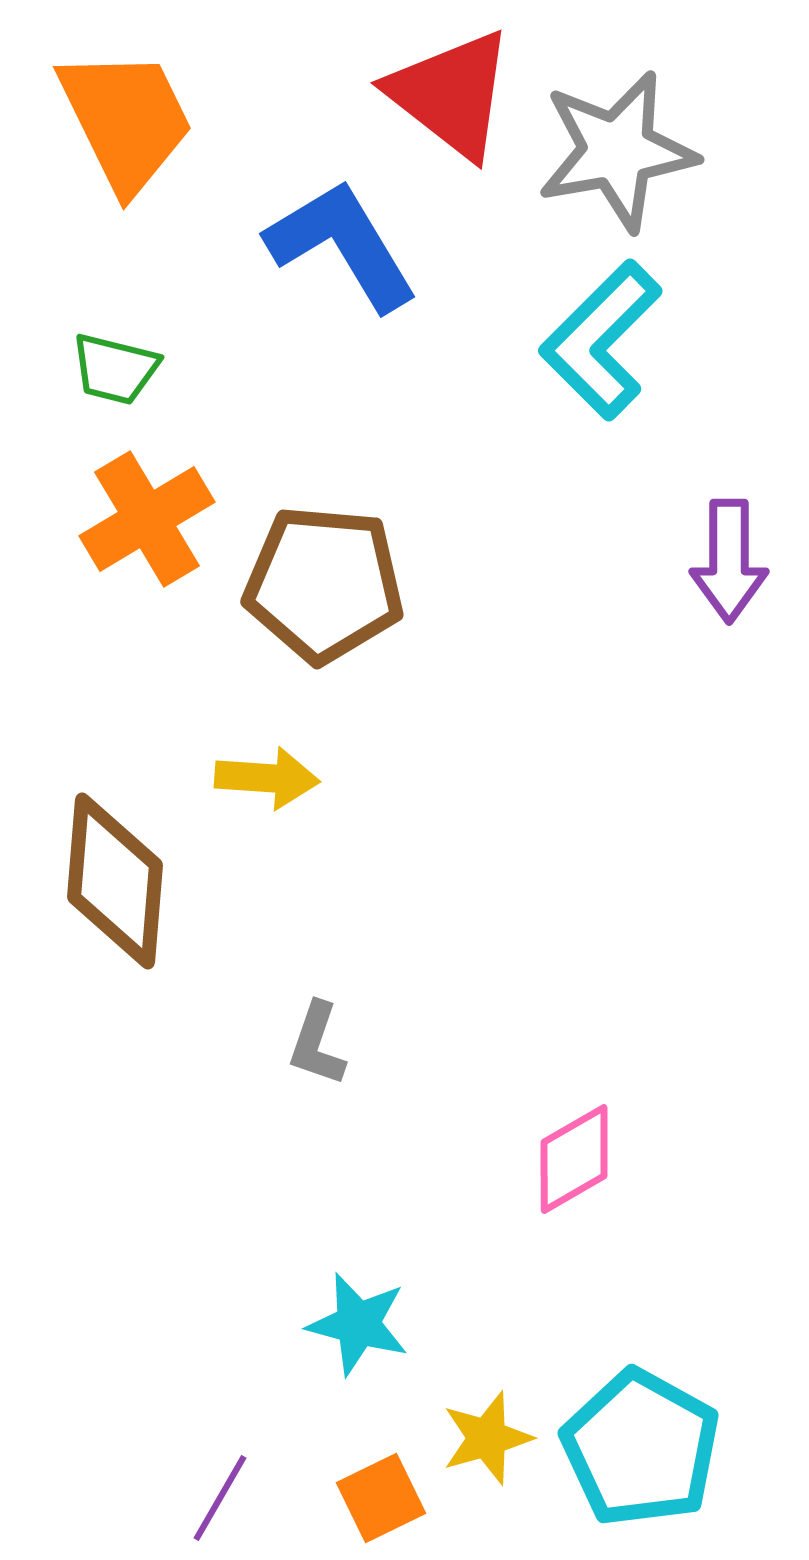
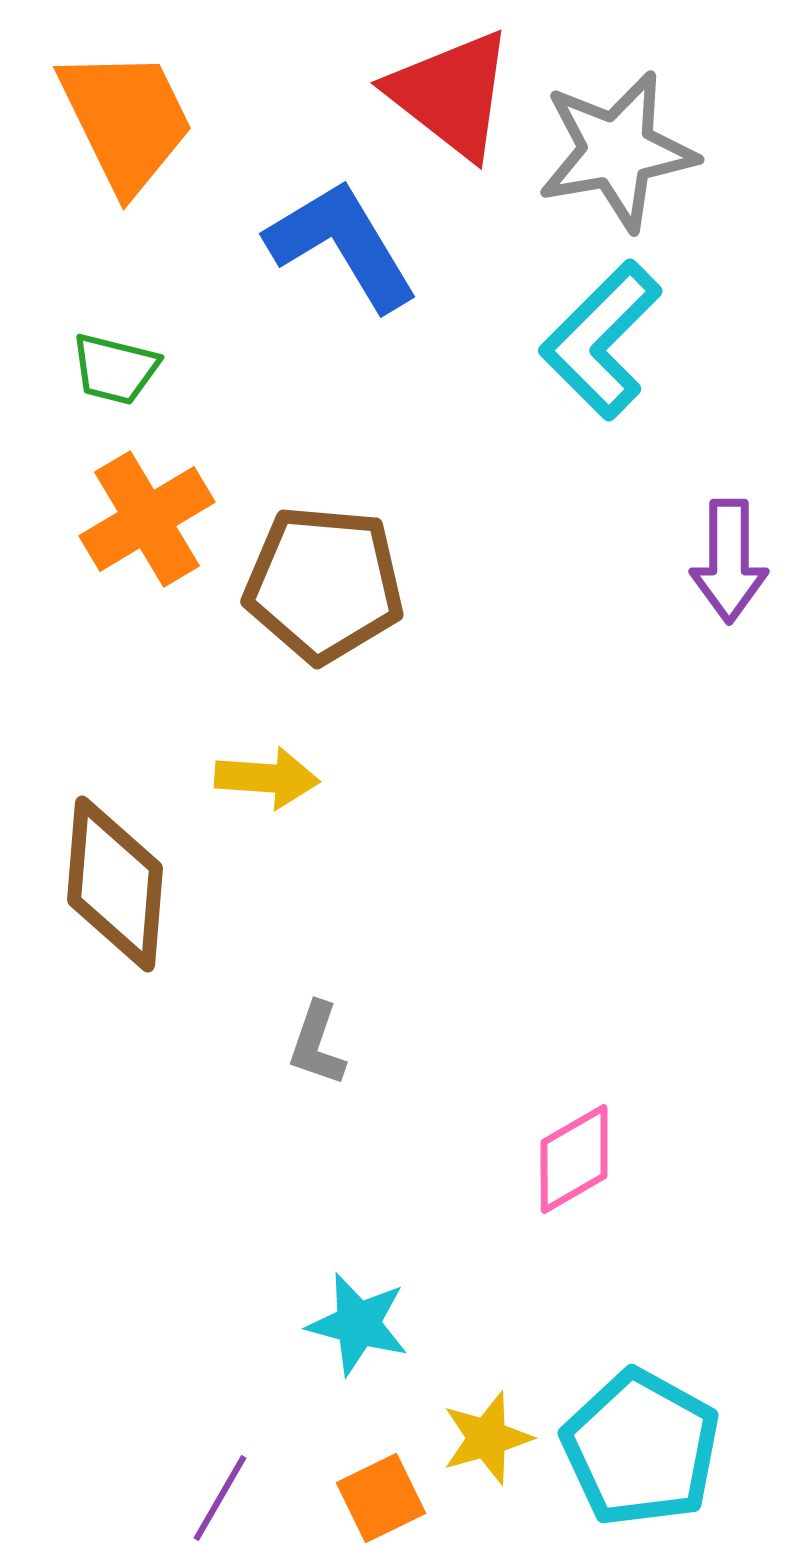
brown diamond: moved 3 px down
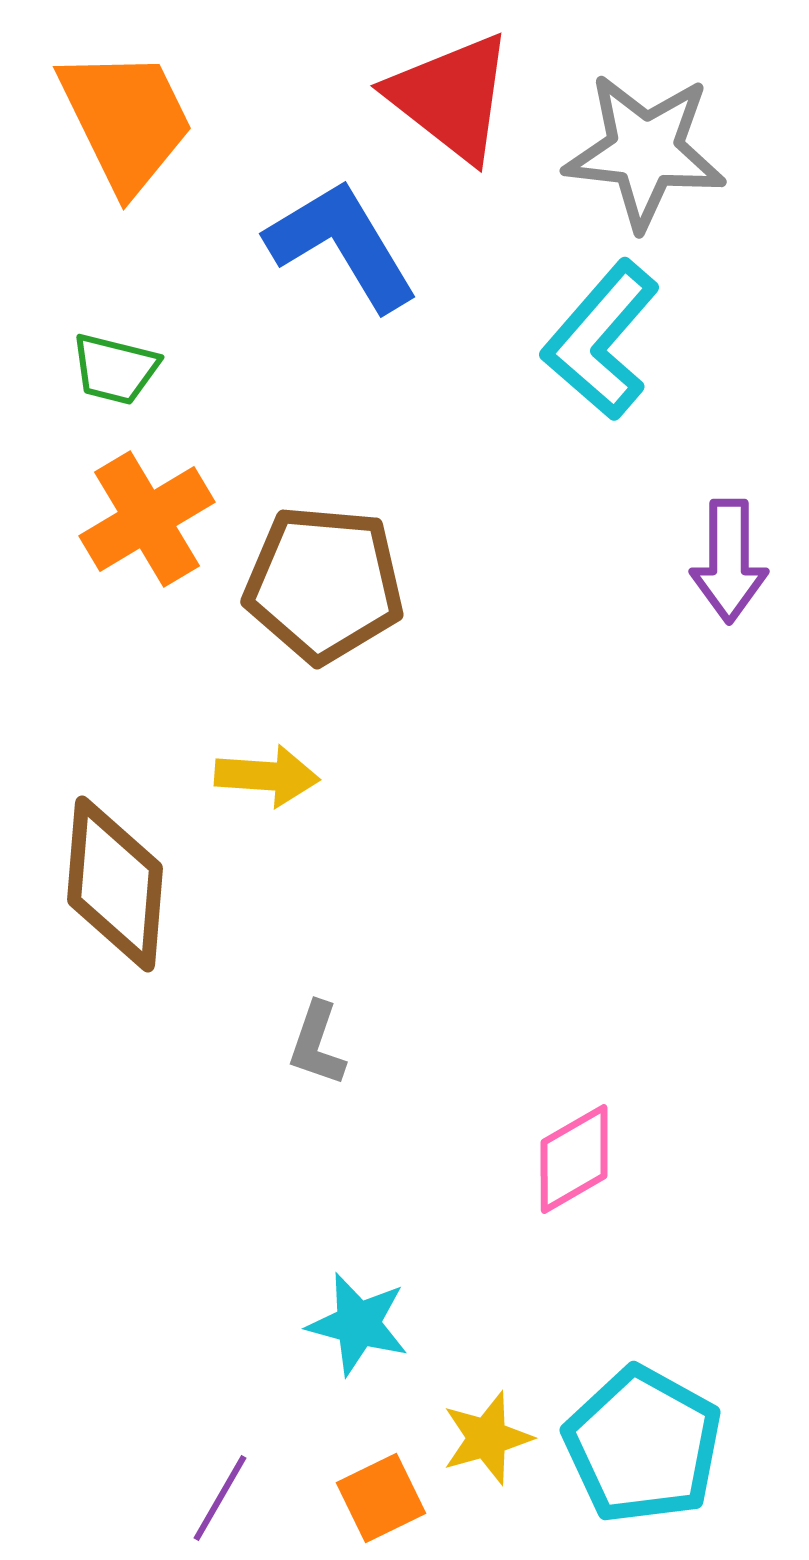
red triangle: moved 3 px down
gray star: moved 28 px right; rotated 16 degrees clockwise
cyan L-shape: rotated 4 degrees counterclockwise
yellow arrow: moved 2 px up
cyan pentagon: moved 2 px right, 3 px up
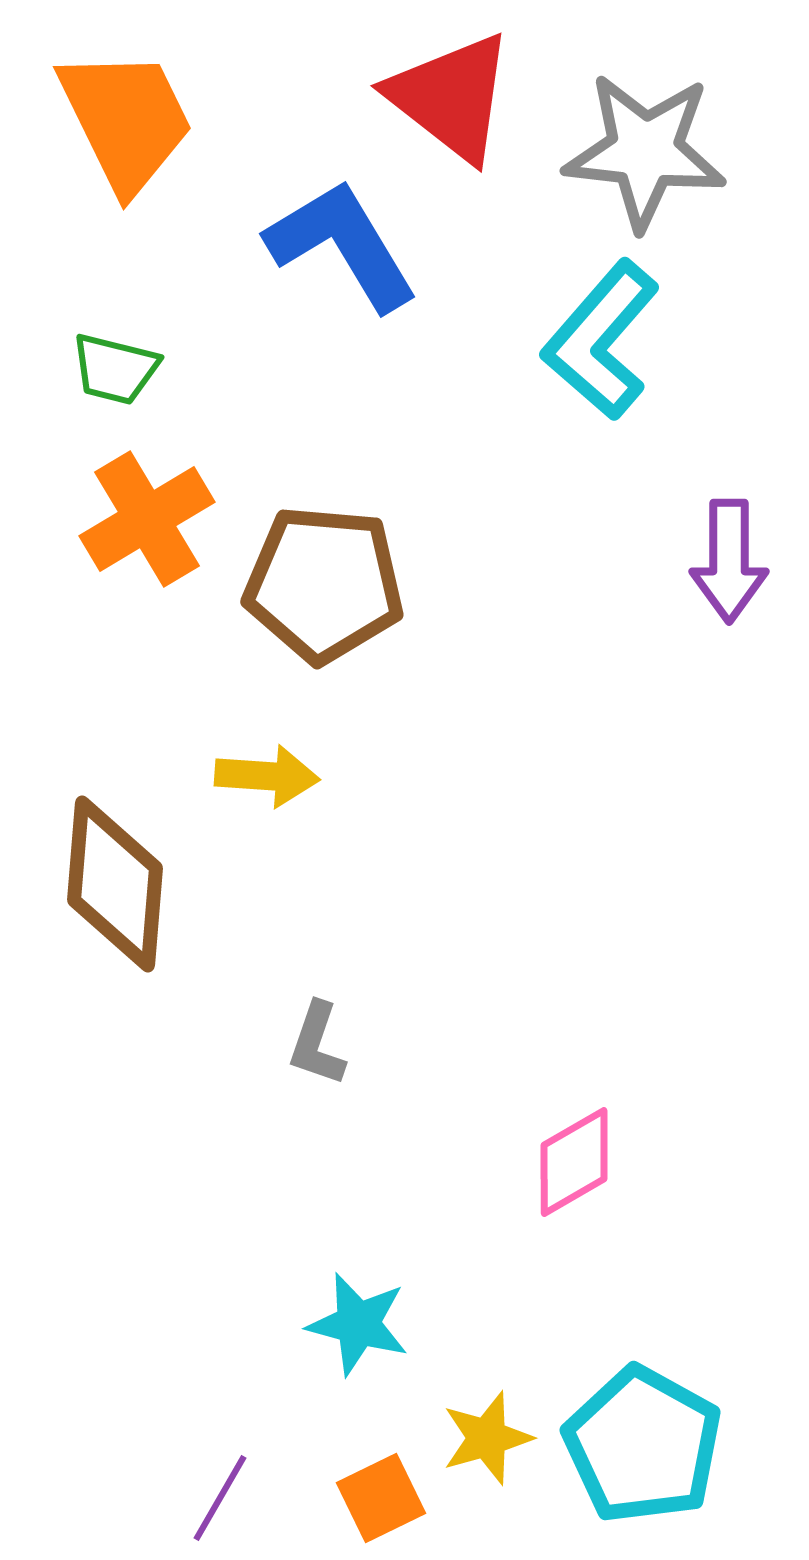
pink diamond: moved 3 px down
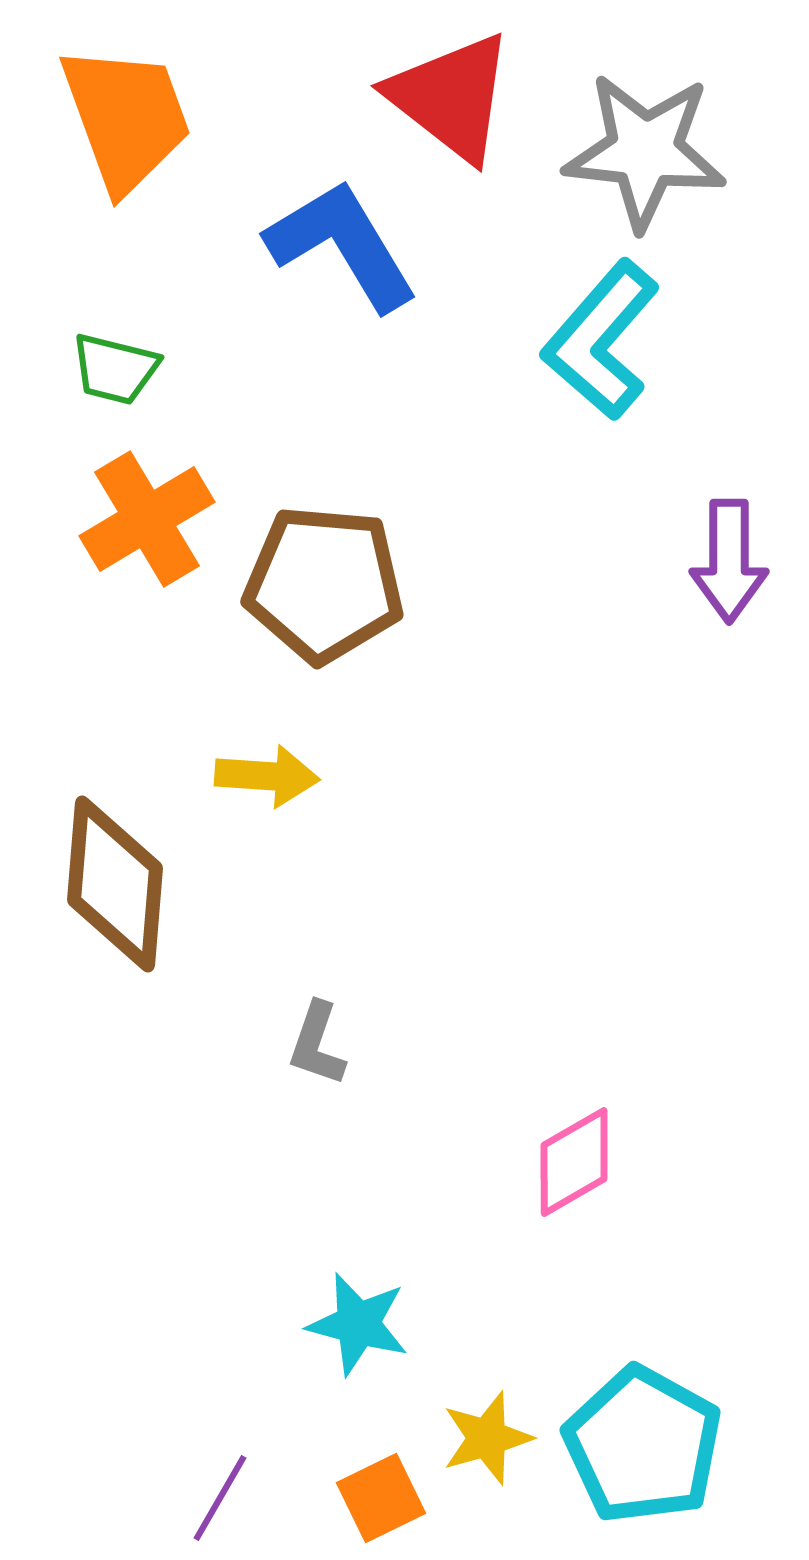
orange trapezoid: moved 2 px up; rotated 6 degrees clockwise
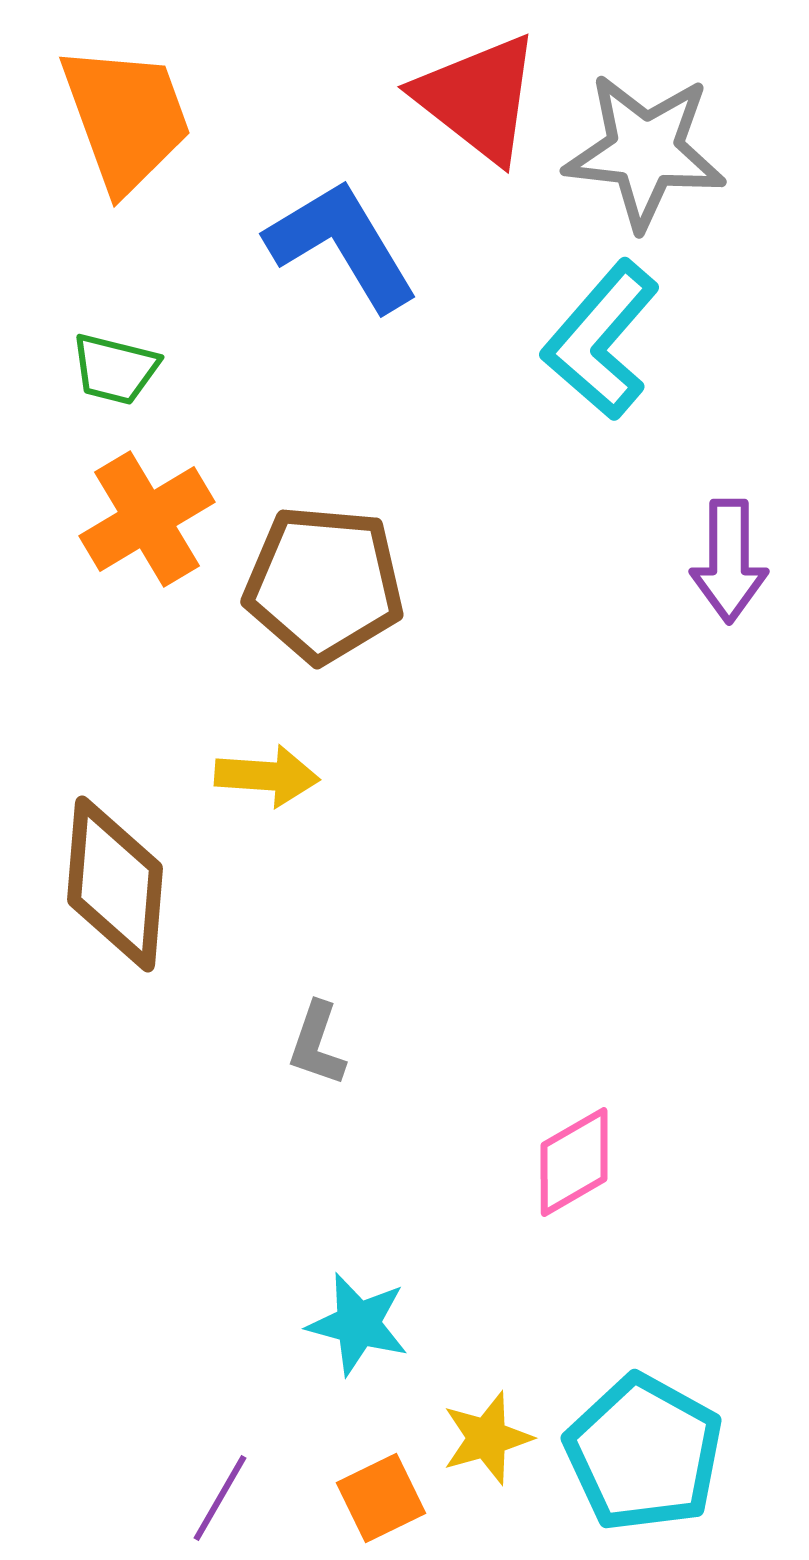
red triangle: moved 27 px right, 1 px down
cyan pentagon: moved 1 px right, 8 px down
